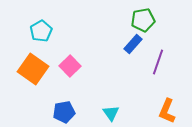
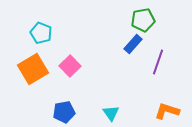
cyan pentagon: moved 2 px down; rotated 20 degrees counterclockwise
orange square: rotated 24 degrees clockwise
orange L-shape: rotated 85 degrees clockwise
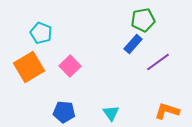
purple line: rotated 35 degrees clockwise
orange square: moved 4 px left, 2 px up
blue pentagon: rotated 15 degrees clockwise
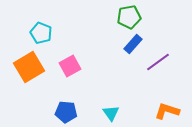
green pentagon: moved 14 px left, 3 px up
pink square: rotated 15 degrees clockwise
blue pentagon: moved 2 px right
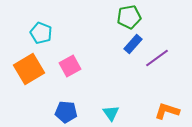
purple line: moved 1 px left, 4 px up
orange square: moved 2 px down
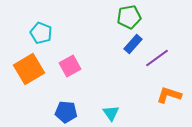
orange L-shape: moved 2 px right, 16 px up
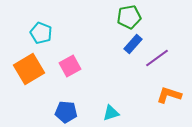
cyan triangle: rotated 48 degrees clockwise
